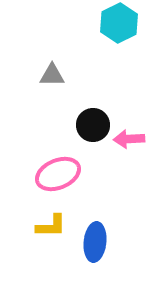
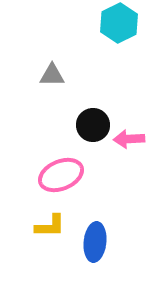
pink ellipse: moved 3 px right, 1 px down
yellow L-shape: moved 1 px left
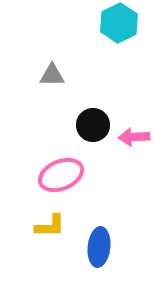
pink arrow: moved 5 px right, 2 px up
blue ellipse: moved 4 px right, 5 px down
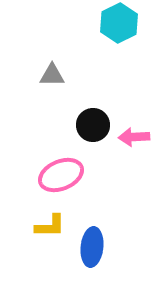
blue ellipse: moved 7 px left
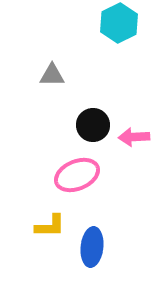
pink ellipse: moved 16 px right
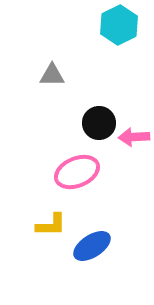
cyan hexagon: moved 2 px down
black circle: moved 6 px right, 2 px up
pink ellipse: moved 3 px up
yellow L-shape: moved 1 px right, 1 px up
blue ellipse: moved 1 px up; rotated 51 degrees clockwise
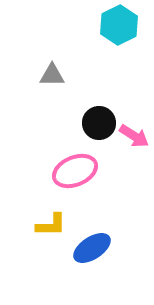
pink arrow: moved 1 px up; rotated 144 degrees counterclockwise
pink ellipse: moved 2 px left, 1 px up
blue ellipse: moved 2 px down
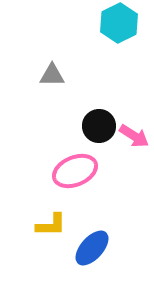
cyan hexagon: moved 2 px up
black circle: moved 3 px down
blue ellipse: rotated 15 degrees counterclockwise
